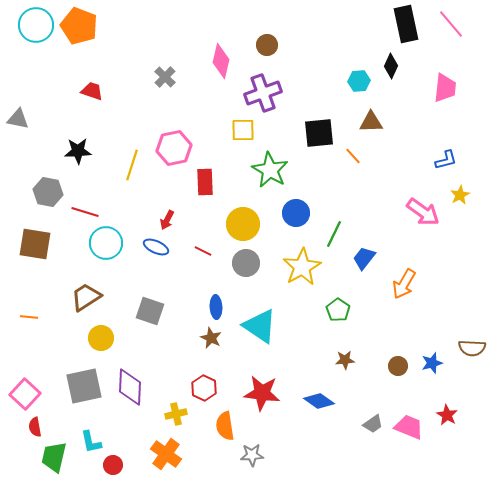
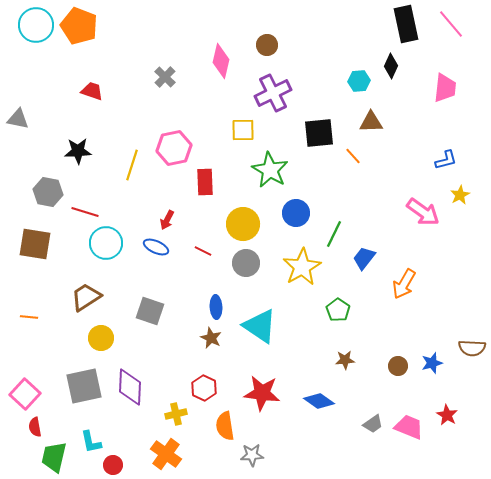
purple cross at (263, 93): moved 10 px right; rotated 6 degrees counterclockwise
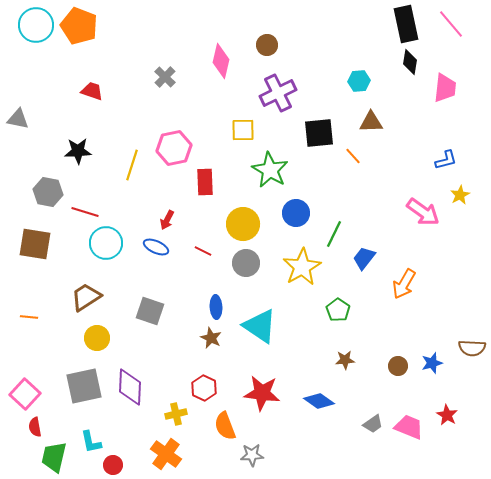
black diamond at (391, 66): moved 19 px right, 4 px up; rotated 15 degrees counterclockwise
purple cross at (273, 93): moved 5 px right
yellow circle at (101, 338): moved 4 px left
orange semicircle at (225, 426): rotated 12 degrees counterclockwise
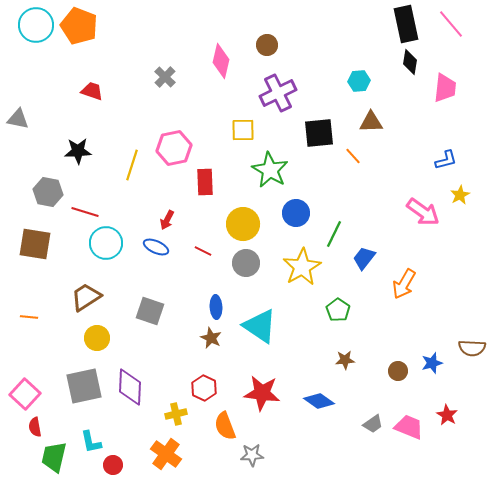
brown circle at (398, 366): moved 5 px down
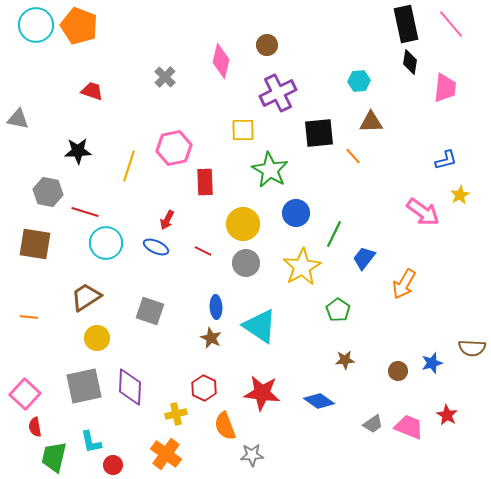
yellow line at (132, 165): moved 3 px left, 1 px down
